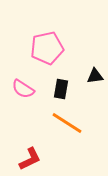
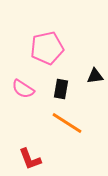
red L-shape: rotated 95 degrees clockwise
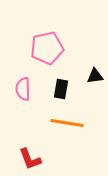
pink semicircle: rotated 55 degrees clockwise
orange line: rotated 24 degrees counterclockwise
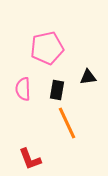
black triangle: moved 7 px left, 1 px down
black rectangle: moved 4 px left, 1 px down
orange line: rotated 56 degrees clockwise
